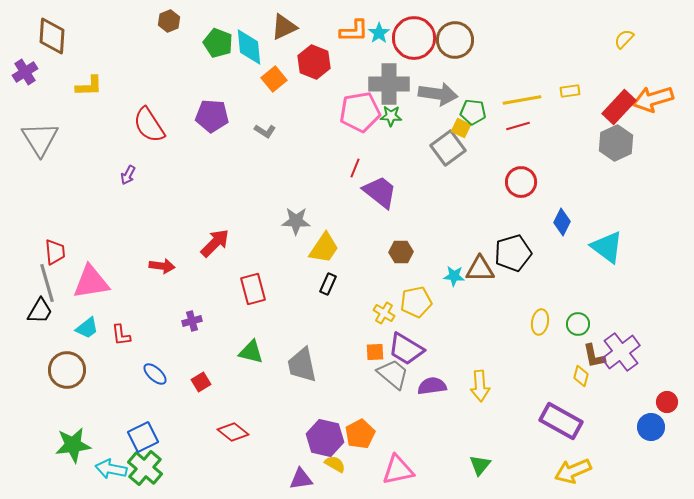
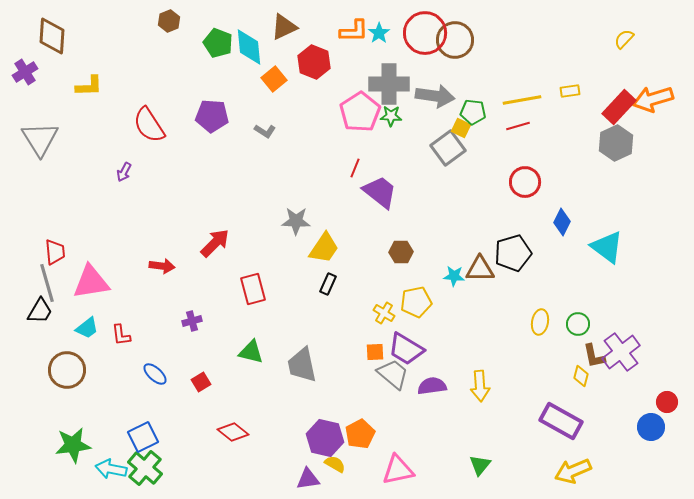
red circle at (414, 38): moved 11 px right, 5 px up
gray arrow at (438, 94): moved 3 px left, 2 px down
pink pentagon at (360, 112): rotated 24 degrees counterclockwise
purple arrow at (128, 175): moved 4 px left, 3 px up
red circle at (521, 182): moved 4 px right
purple triangle at (301, 479): moved 7 px right
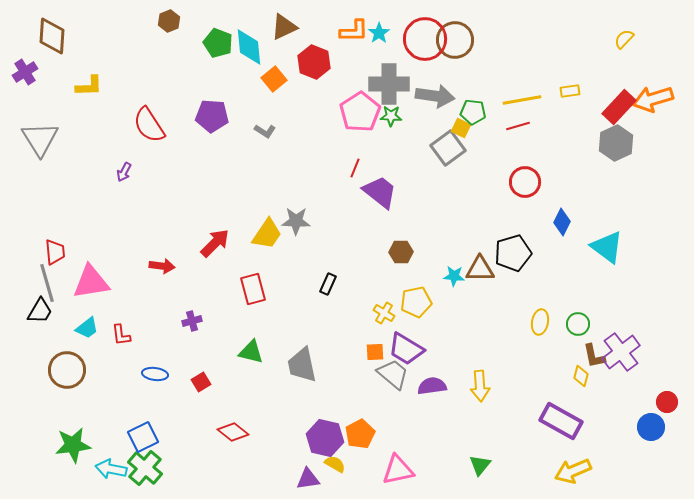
red circle at (425, 33): moved 6 px down
yellow trapezoid at (324, 248): moved 57 px left, 14 px up
blue ellipse at (155, 374): rotated 35 degrees counterclockwise
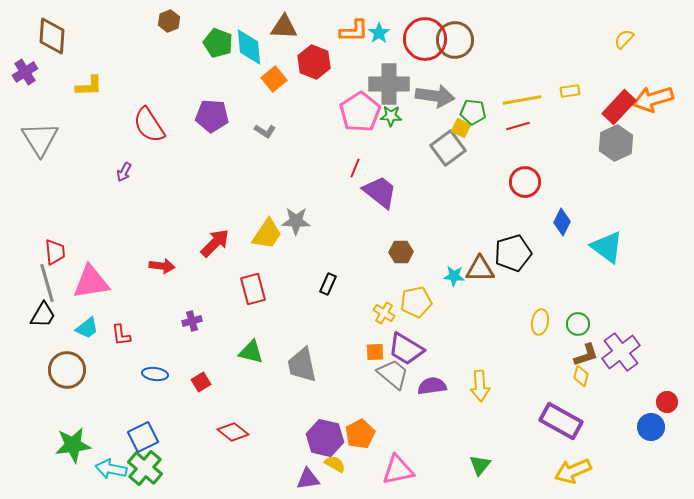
brown triangle at (284, 27): rotated 28 degrees clockwise
black trapezoid at (40, 311): moved 3 px right, 4 px down
brown L-shape at (594, 356): moved 8 px left, 1 px up; rotated 96 degrees counterclockwise
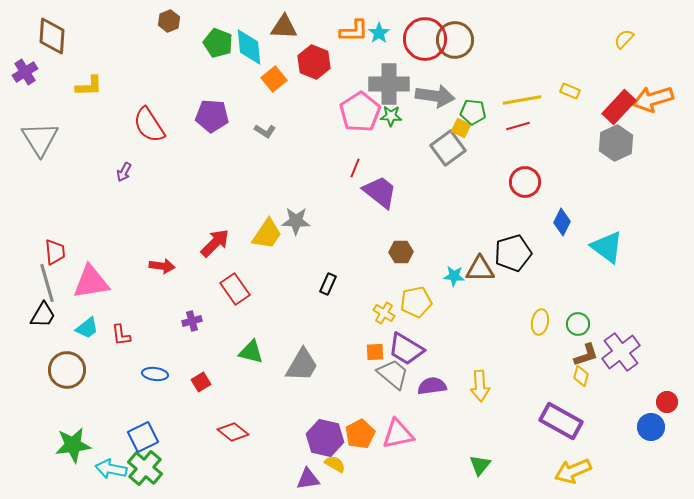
yellow rectangle at (570, 91): rotated 30 degrees clockwise
red rectangle at (253, 289): moved 18 px left; rotated 20 degrees counterclockwise
gray trapezoid at (302, 365): rotated 138 degrees counterclockwise
pink triangle at (398, 470): moved 36 px up
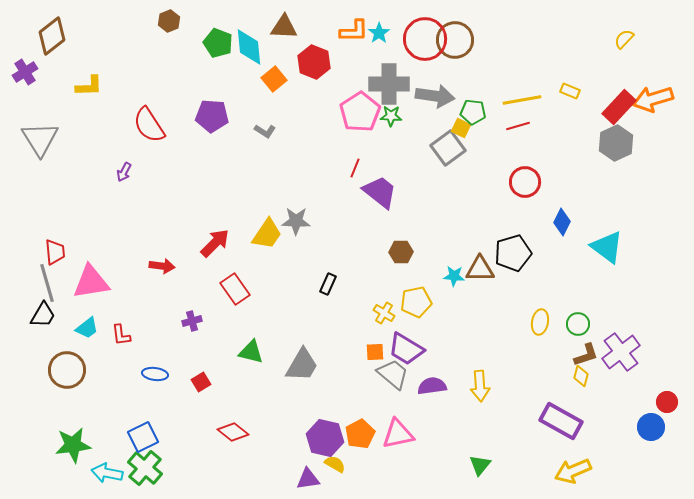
brown diamond at (52, 36): rotated 48 degrees clockwise
cyan arrow at (111, 469): moved 4 px left, 4 px down
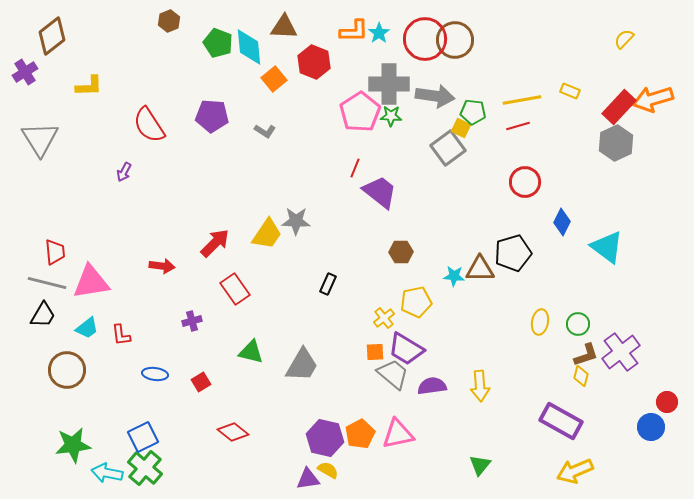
gray line at (47, 283): rotated 60 degrees counterclockwise
yellow cross at (384, 313): moved 5 px down; rotated 20 degrees clockwise
yellow semicircle at (335, 464): moved 7 px left, 6 px down
yellow arrow at (573, 471): moved 2 px right
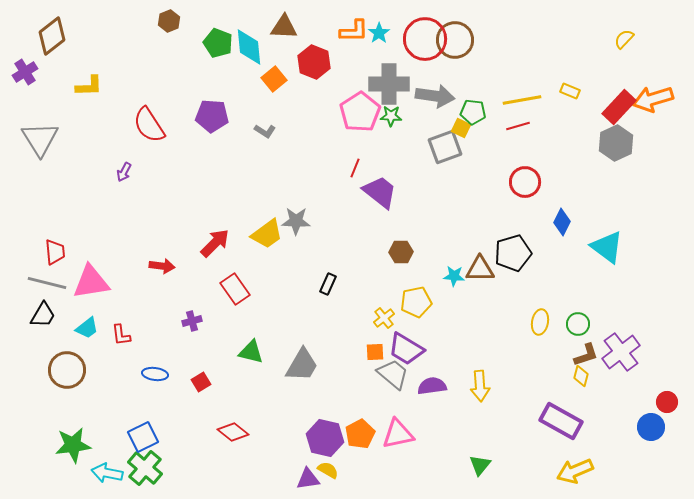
gray square at (448, 148): moved 3 px left, 1 px up; rotated 16 degrees clockwise
yellow trapezoid at (267, 234): rotated 20 degrees clockwise
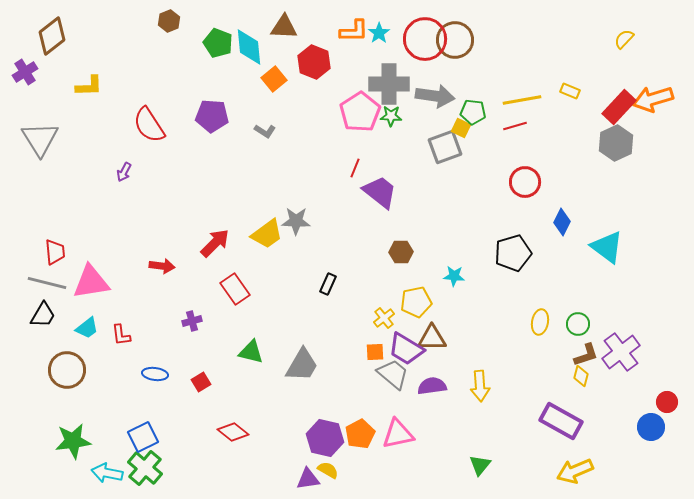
red line at (518, 126): moved 3 px left
brown triangle at (480, 269): moved 48 px left, 69 px down
green star at (73, 445): moved 4 px up
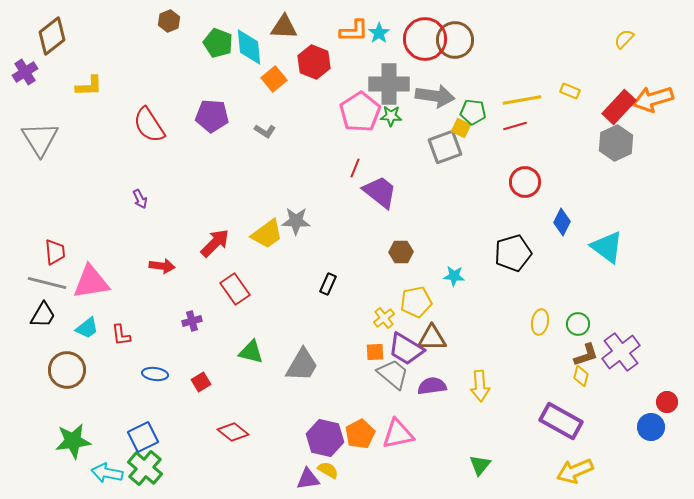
purple arrow at (124, 172): moved 16 px right, 27 px down; rotated 54 degrees counterclockwise
